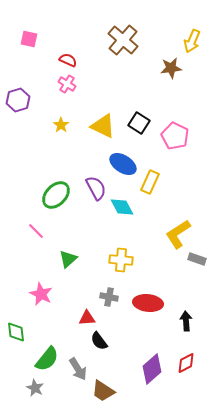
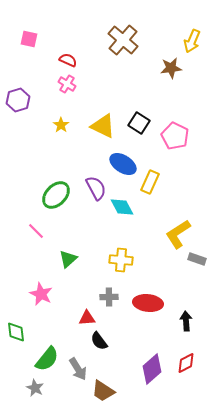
gray cross: rotated 12 degrees counterclockwise
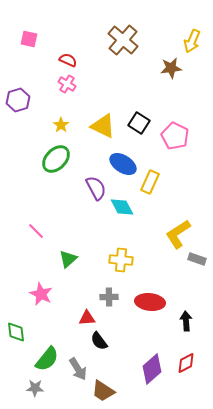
green ellipse: moved 36 px up
red ellipse: moved 2 px right, 1 px up
gray star: rotated 24 degrees counterclockwise
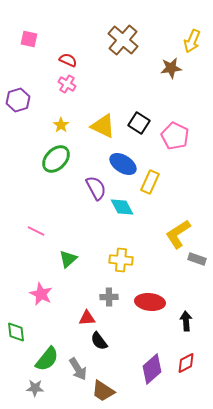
pink line: rotated 18 degrees counterclockwise
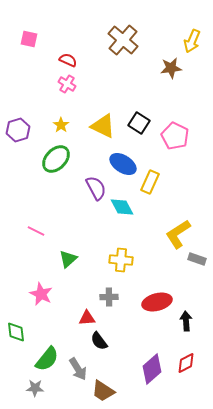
purple hexagon: moved 30 px down
red ellipse: moved 7 px right; rotated 20 degrees counterclockwise
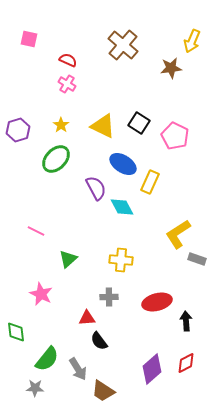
brown cross: moved 5 px down
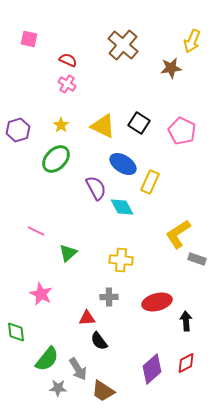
pink pentagon: moved 7 px right, 5 px up
green triangle: moved 6 px up
gray star: moved 23 px right
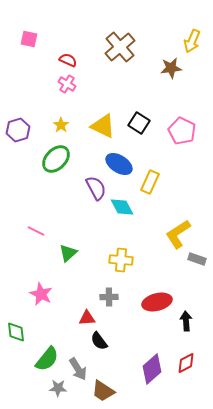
brown cross: moved 3 px left, 2 px down; rotated 8 degrees clockwise
blue ellipse: moved 4 px left
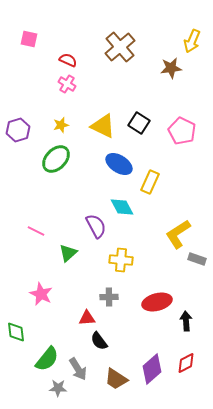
yellow star: rotated 21 degrees clockwise
purple semicircle: moved 38 px down
brown trapezoid: moved 13 px right, 12 px up
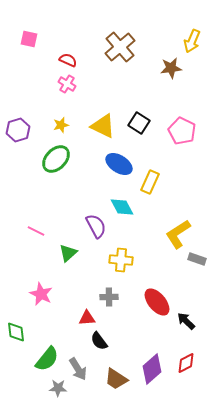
red ellipse: rotated 64 degrees clockwise
black arrow: rotated 42 degrees counterclockwise
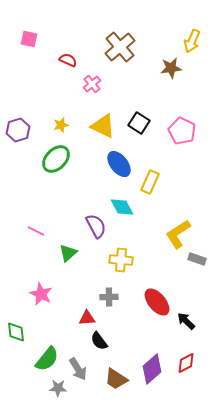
pink cross: moved 25 px right; rotated 18 degrees clockwise
blue ellipse: rotated 20 degrees clockwise
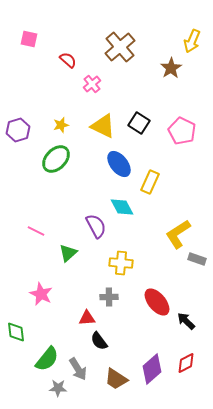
red semicircle: rotated 18 degrees clockwise
brown star: rotated 25 degrees counterclockwise
yellow cross: moved 3 px down
